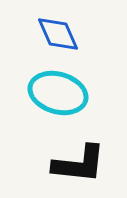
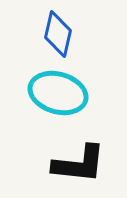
blue diamond: rotated 36 degrees clockwise
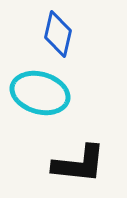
cyan ellipse: moved 18 px left
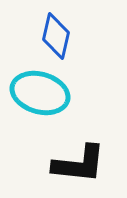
blue diamond: moved 2 px left, 2 px down
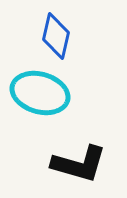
black L-shape: rotated 10 degrees clockwise
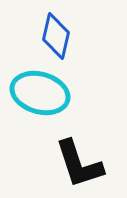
black L-shape: rotated 56 degrees clockwise
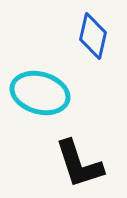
blue diamond: moved 37 px right
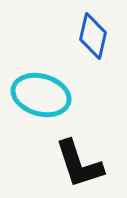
cyan ellipse: moved 1 px right, 2 px down
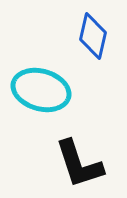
cyan ellipse: moved 5 px up
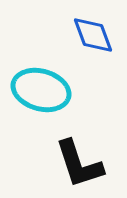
blue diamond: moved 1 px up; rotated 33 degrees counterclockwise
